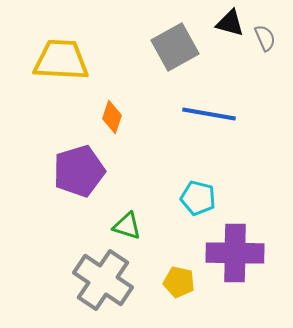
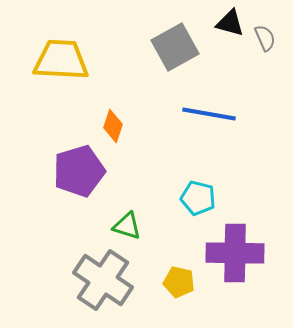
orange diamond: moved 1 px right, 9 px down
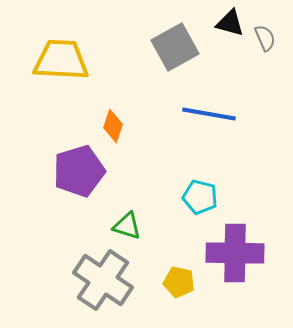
cyan pentagon: moved 2 px right, 1 px up
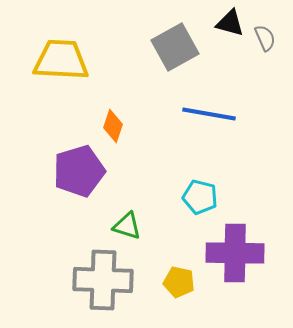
gray cross: rotated 32 degrees counterclockwise
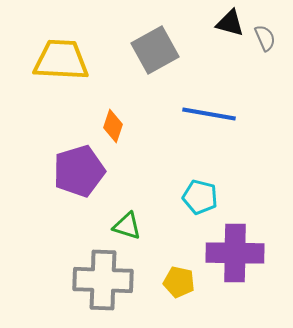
gray square: moved 20 px left, 3 px down
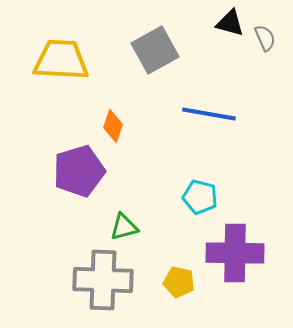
green triangle: moved 3 px left, 1 px down; rotated 32 degrees counterclockwise
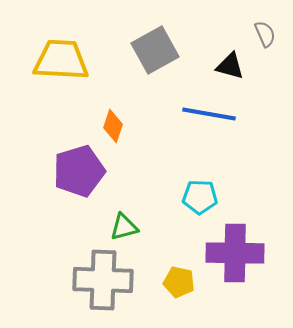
black triangle: moved 43 px down
gray semicircle: moved 4 px up
cyan pentagon: rotated 12 degrees counterclockwise
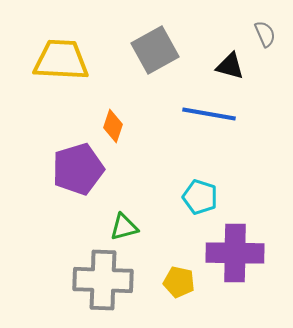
purple pentagon: moved 1 px left, 2 px up
cyan pentagon: rotated 16 degrees clockwise
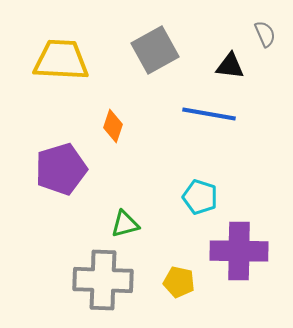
black triangle: rotated 8 degrees counterclockwise
purple pentagon: moved 17 px left
green triangle: moved 1 px right, 3 px up
purple cross: moved 4 px right, 2 px up
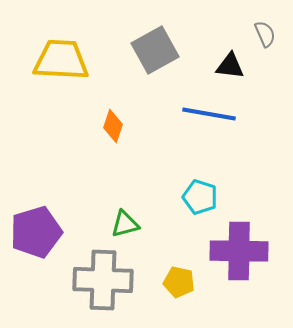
purple pentagon: moved 25 px left, 63 px down
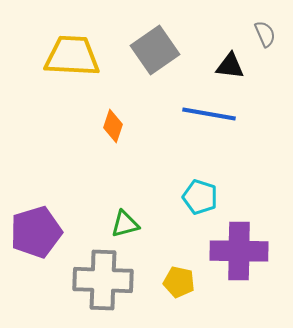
gray square: rotated 6 degrees counterclockwise
yellow trapezoid: moved 11 px right, 4 px up
